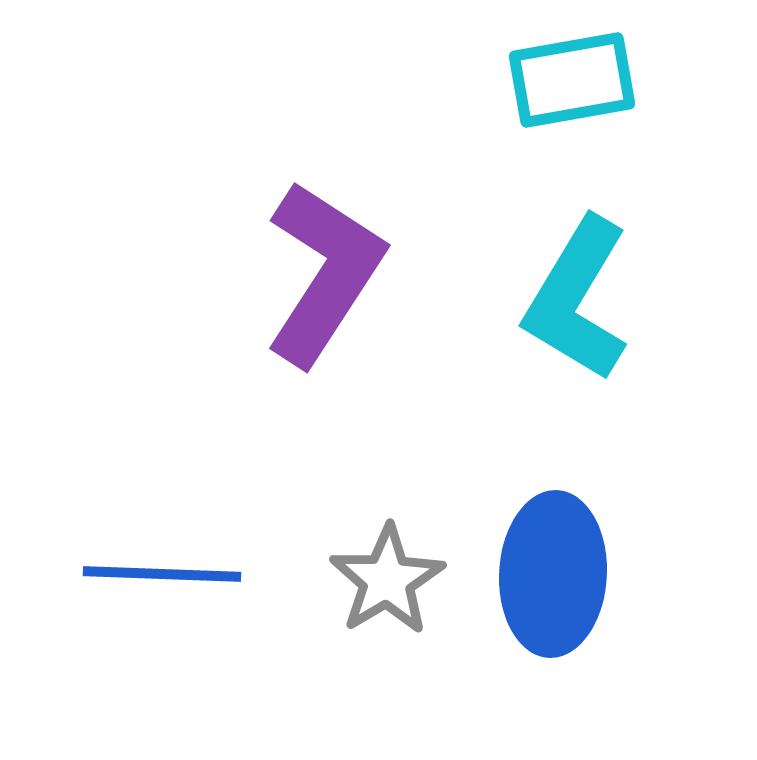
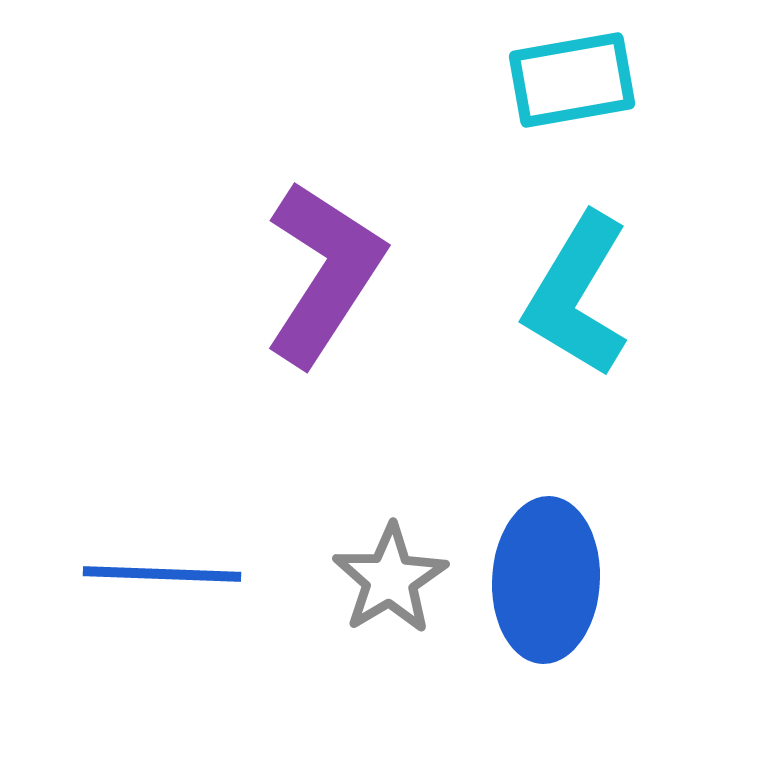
cyan L-shape: moved 4 px up
blue ellipse: moved 7 px left, 6 px down
gray star: moved 3 px right, 1 px up
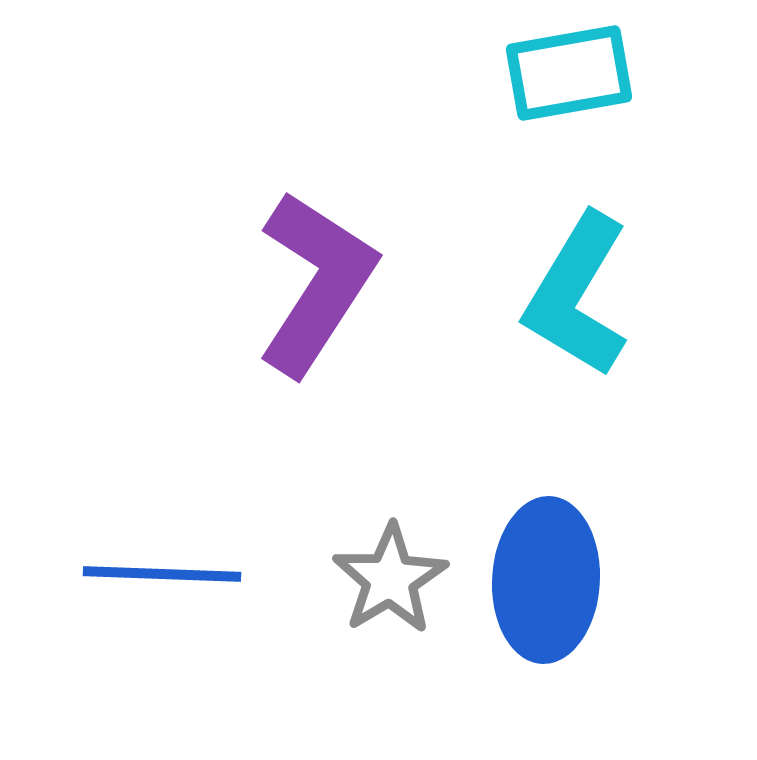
cyan rectangle: moved 3 px left, 7 px up
purple L-shape: moved 8 px left, 10 px down
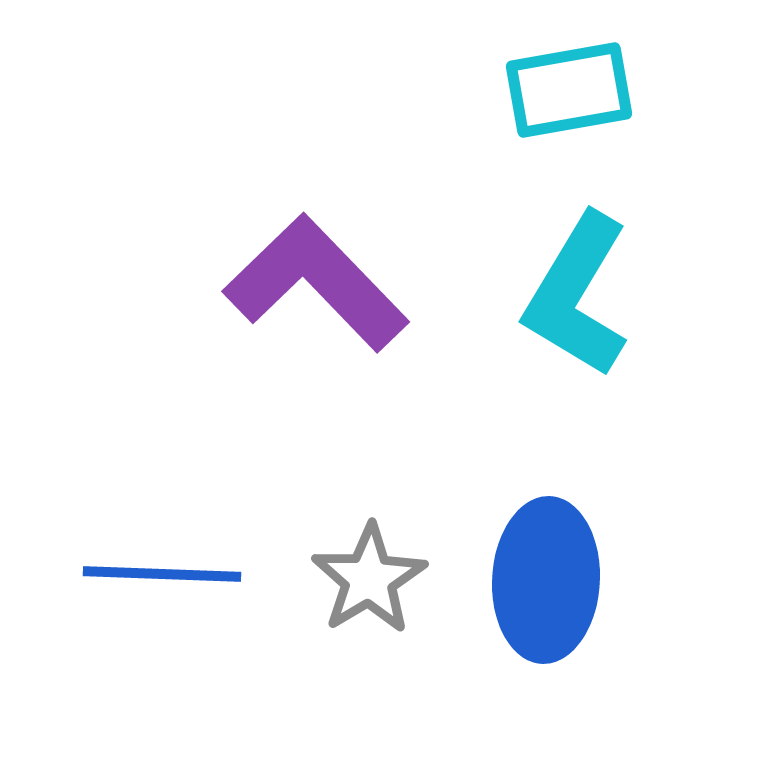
cyan rectangle: moved 17 px down
purple L-shape: rotated 77 degrees counterclockwise
gray star: moved 21 px left
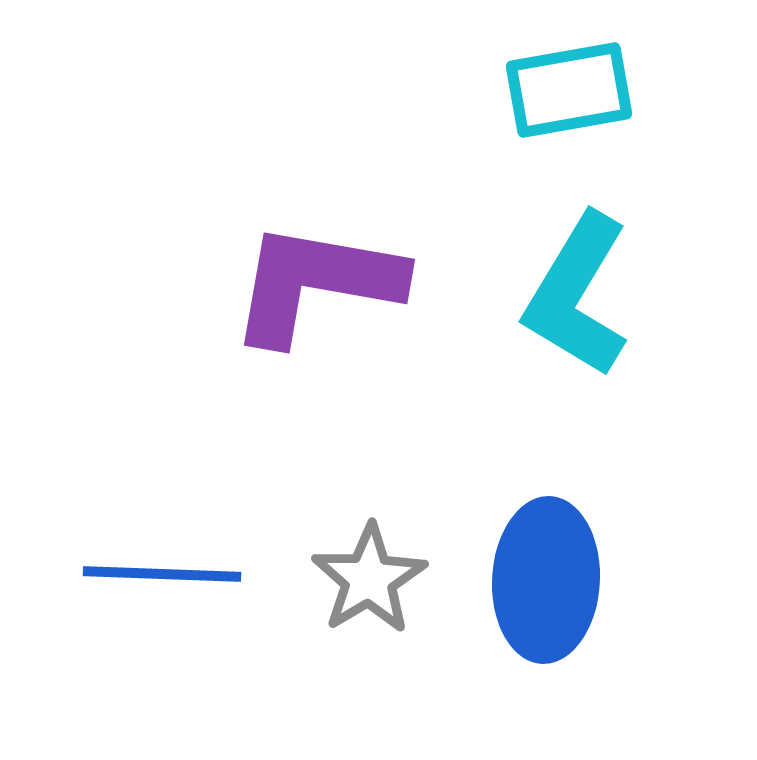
purple L-shape: rotated 36 degrees counterclockwise
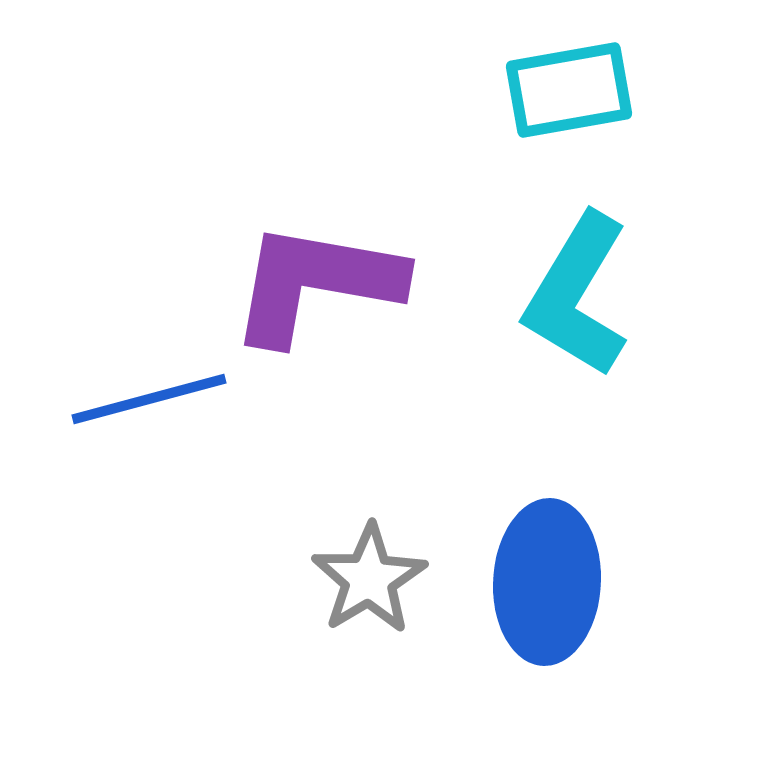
blue line: moved 13 px left, 175 px up; rotated 17 degrees counterclockwise
blue ellipse: moved 1 px right, 2 px down
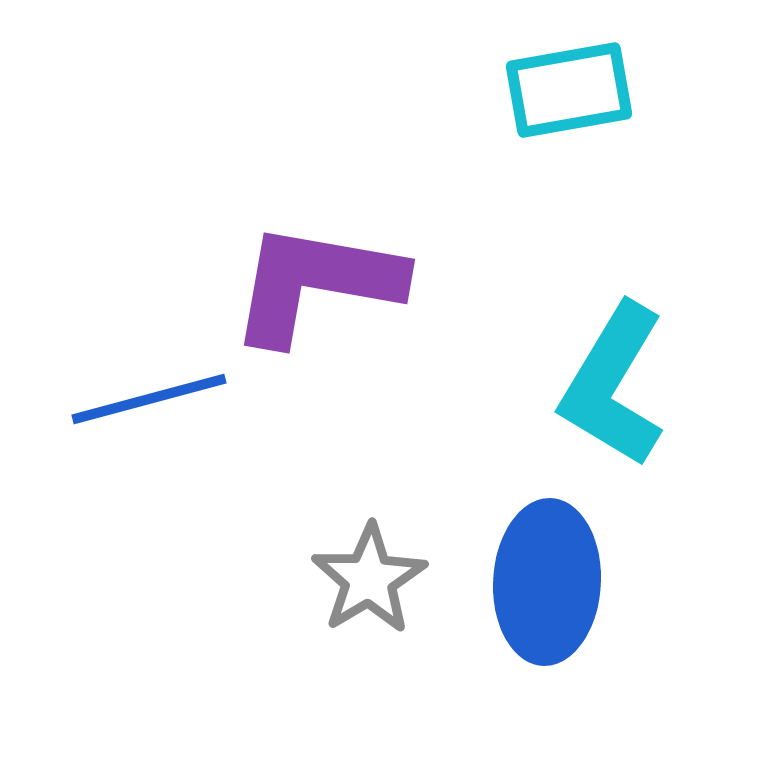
cyan L-shape: moved 36 px right, 90 px down
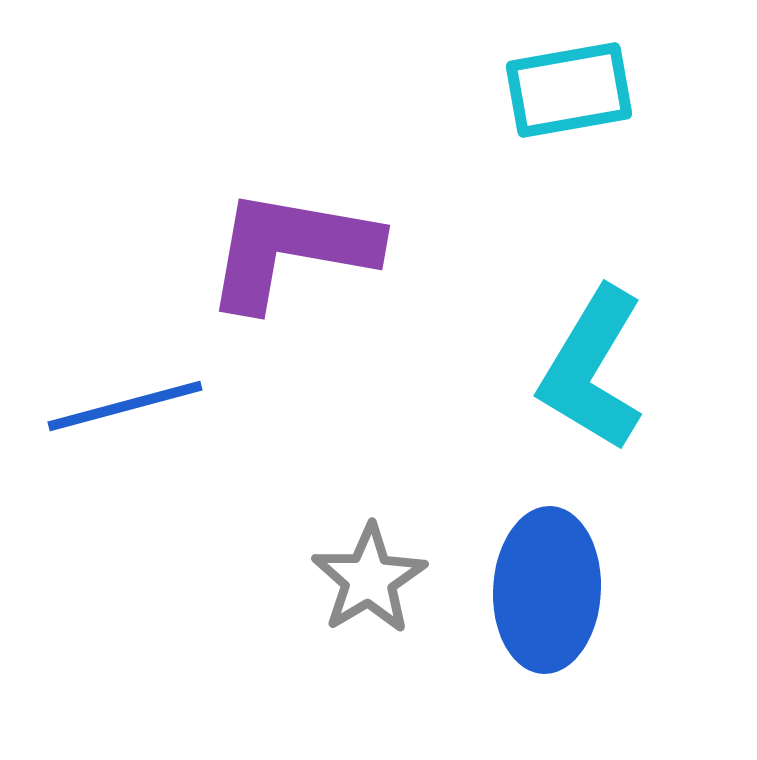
purple L-shape: moved 25 px left, 34 px up
cyan L-shape: moved 21 px left, 16 px up
blue line: moved 24 px left, 7 px down
blue ellipse: moved 8 px down
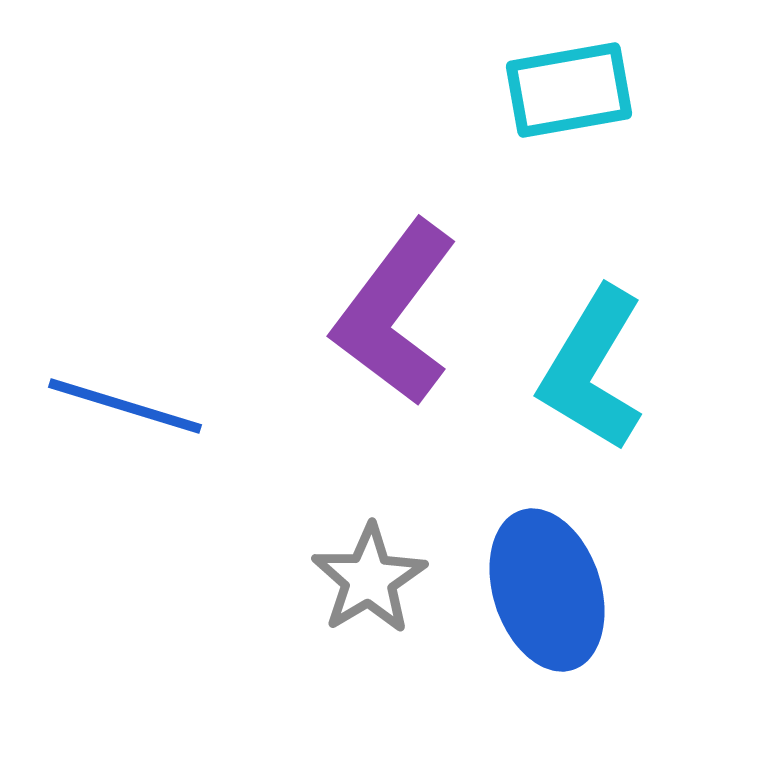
purple L-shape: moved 104 px right, 64 px down; rotated 63 degrees counterclockwise
blue line: rotated 32 degrees clockwise
blue ellipse: rotated 21 degrees counterclockwise
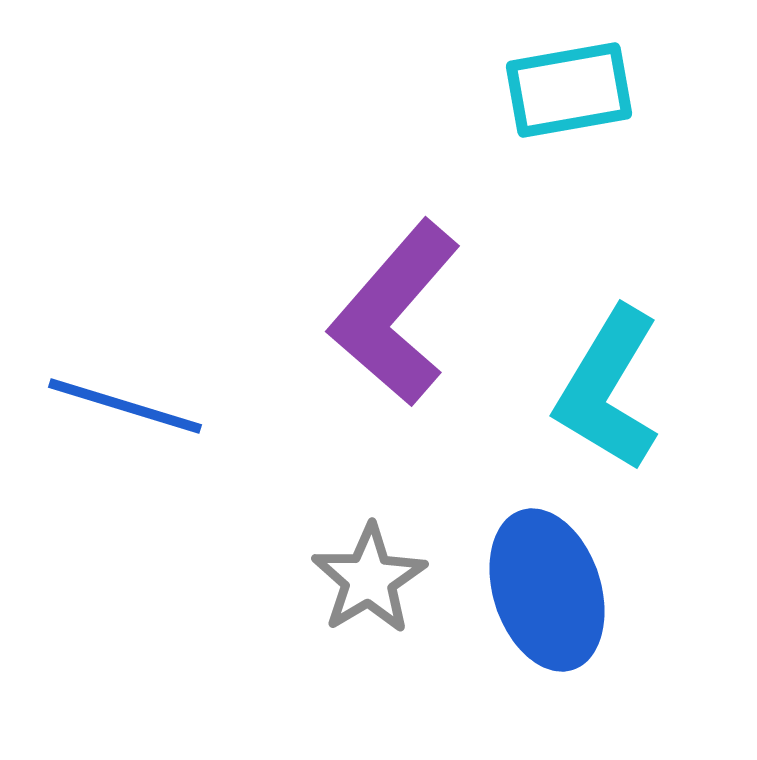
purple L-shape: rotated 4 degrees clockwise
cyan L-shape: moved 16 px right, 20 px down
